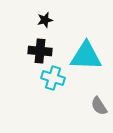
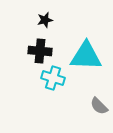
gray semicircle: rotated 12 degrees counterclockwise
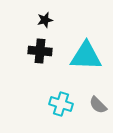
cyan cross: moved 8 px right, 26 px down
gray semicircle: moved 1 px left, 1 px up
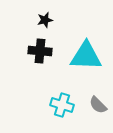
cyan cross: moved 1 px right, 1 px down
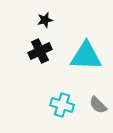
black cross: rotated 30 degrees counterclockwise
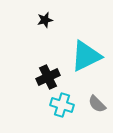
black cross: moved 8 px right, 26 px down
cyan triangle: rotated 28 degrees counterclockwise
gray semicircle: moved 1 px left, 1 px up
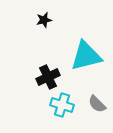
black star: moved 1 px left
cyan triangle: rotated 12 degrees clockwise
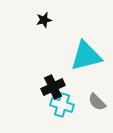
black cross: moved 5 px right, 10 px down
gray semicircle: moved 2 px up
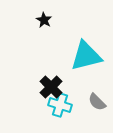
black star: rotated 28 degrees counterclockwise
black cross: moved 2 px left; rotated 20 degrees counterclockwise
cyan cross: moved 2 px left
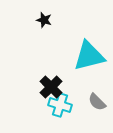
black star: rotated 14 degrees counterclockwise
cyan triangle: moved 3 px right
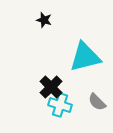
cyan triangle: moved 4 px left, 1 px down
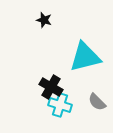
black cross: rotated 15 degrees counterclockwise
